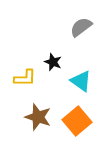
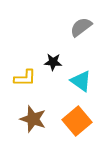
black star: rotated 18 degrees counterclockwise
brown star: moved 5 px left, 2 px down
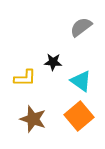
orange square: moved 2 px right, 5 px up
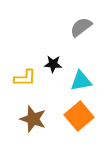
black star: moved 2 px down
cyan triangle: rotated 45 degrees counterclockwise
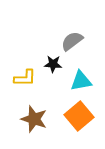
gray semicircle: moved 9 px left, 14 px down
brown star: moved 1 px right
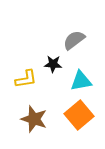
gray semicircle: moved 2 px right, 1 px up
yellow L-shape: moved 1 px right, 1 px down; rotated 10 degrees counterclockwise
orange square: moved 1 px up
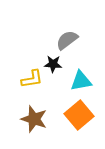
gray semicircle: moved 7 px left
yellow L-shape: moved 6 px right
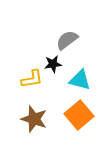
black star: rotated 12 degrees counterclockwise
cyan triangle: moved 1 px left, 1 px up; rotated 25 degrees clockwise
